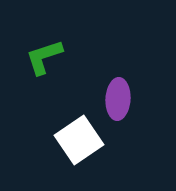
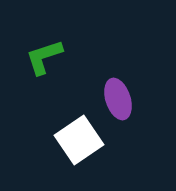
purple ellipse: rotated 21 degrees counterclockwise
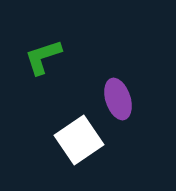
green L-shape: moved 1 px left
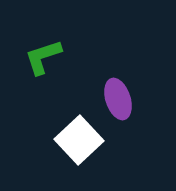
white square: rotated 9 degrees counterclockwise
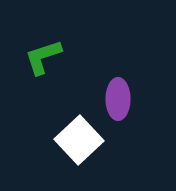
purple ellipse: rotated 18 degrees clockwise
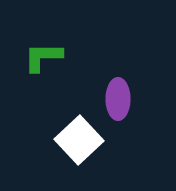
green L-shape: rotated 18 degrees clockwise
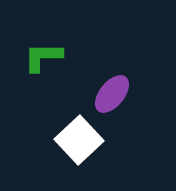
purple ellipse: moved 6 px left, 5 px up; rotated 39 degrees clockwise
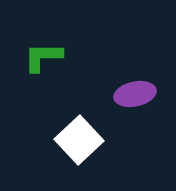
purple ellipse: moved 23 px right; rotated 39 degrees clockwise
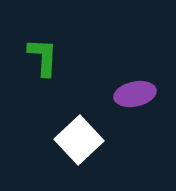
green L-shape: rotated 93 degrees clockwise
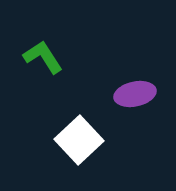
green L-shape: rotated 36 degrees counterclockwise
